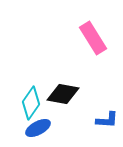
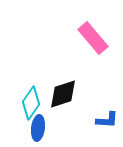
pink rectangle: rotated 8 degrees counterclockwise
black diamond: rotated 28 degrees counterclockwise
blue ellipse: rotated 55 degrees counterclockwise
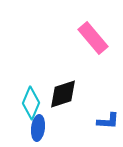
cyan diamond: rotated 12 degrees counterclockwise
blue L-shape: moved 1 px right, 1 px down
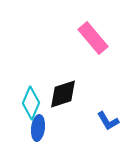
blue L-shape: rotated 55 degrees clockwise
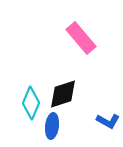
pink rectangle: moved 12 px left
blue L-shape: rotated 30 degrees counterclockwise
blue ellipse: moved 14 px right, 2 px up
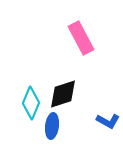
pink rectangle: rotated 12 degrees clockwise
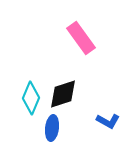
pink rectangle: rotated 8 degrees counterclockwise
cyan diamond: moved 5 px up
blue ellipse: moved 2 px down
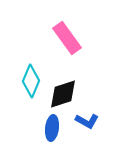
pink rectangle: moved 14 px left
cyan diamond: moved 17 px up
blue L-shape: moved 21 px left
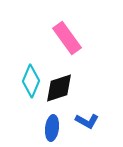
black diamond: moved 4 px left, 6 px up
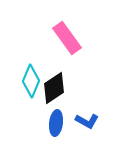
black diamond: moved 5 px left; rotated 16 degrees counterclockwise
blue ellipse: moved 4 px right, 5 px up
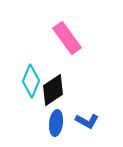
black diamond: moved 1 px left, 2 px down
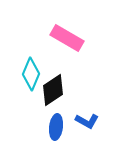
pink rectangle: rotated 24 degrees counterclockwise
cyan diamond: moved 7 px up
blue ellipse: moved 4 px down
